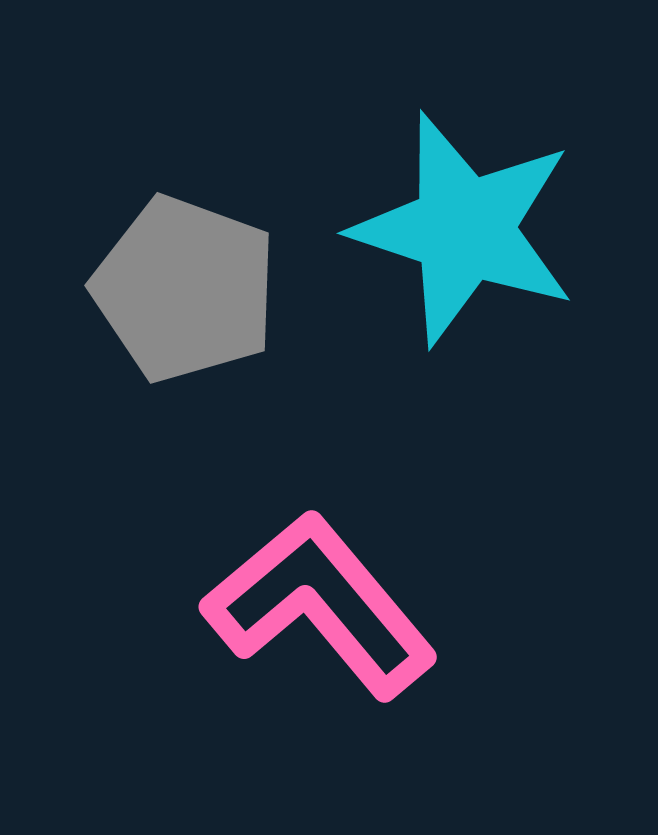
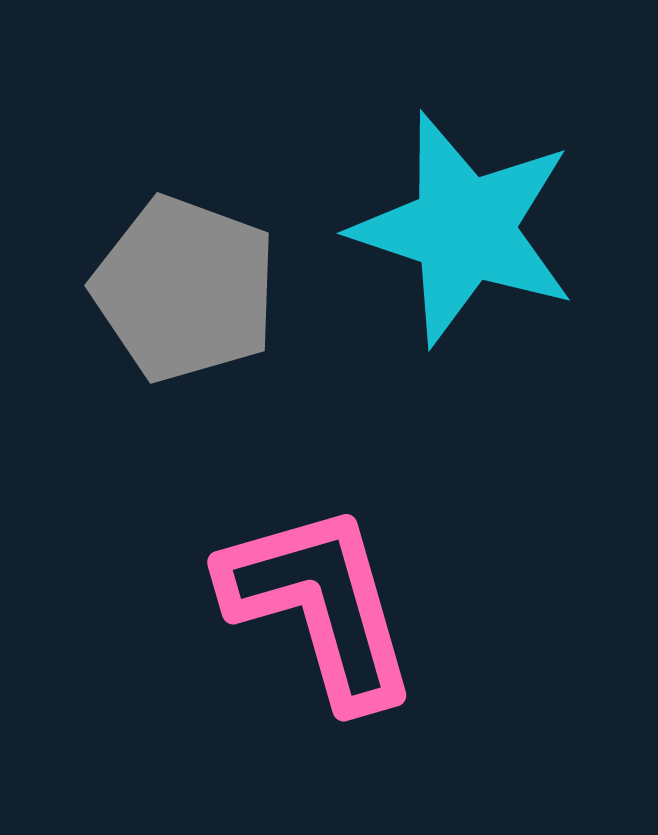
pink L-shape: rotated 24 degrees clockwise
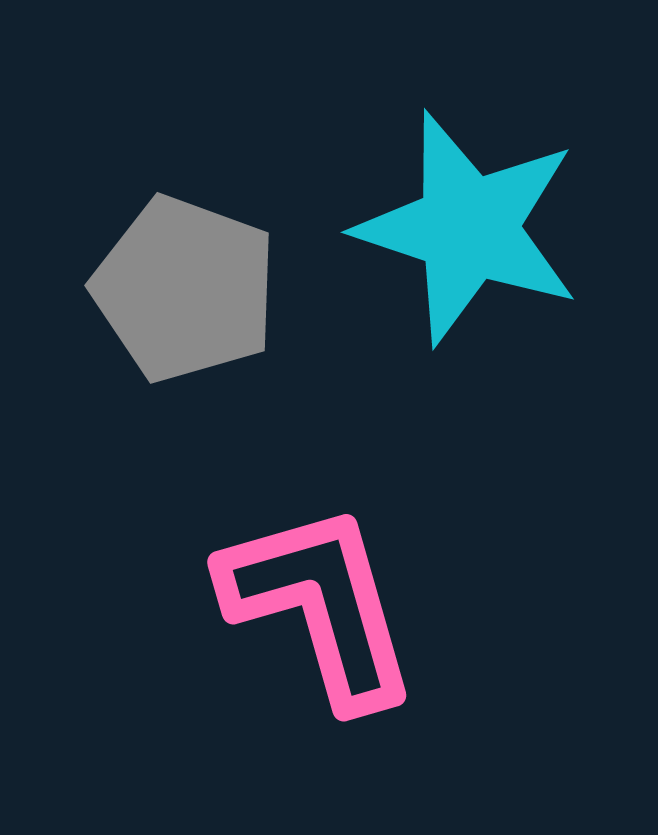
cyan star: moved 4 px right, 1 px up
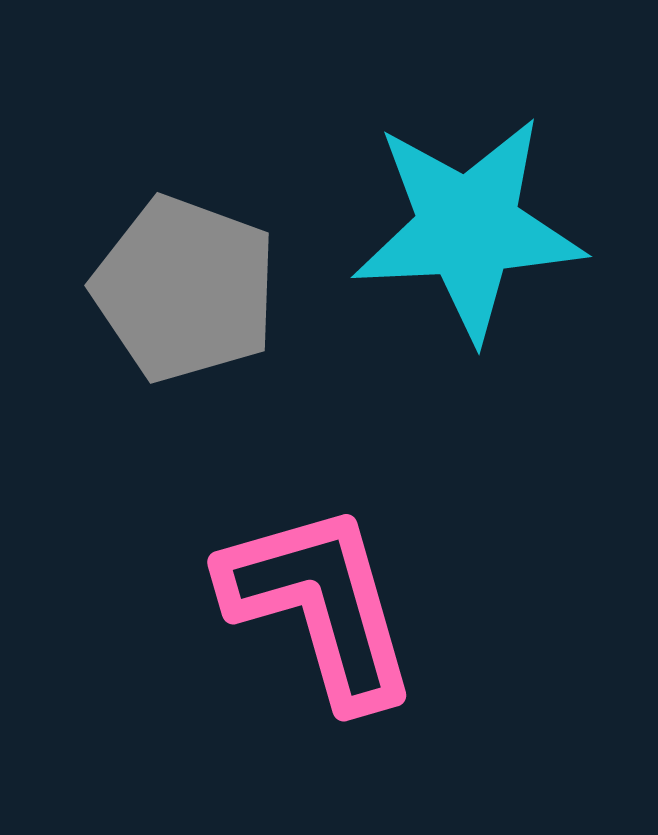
cyan star: rotated 21 degrees counterclockwise
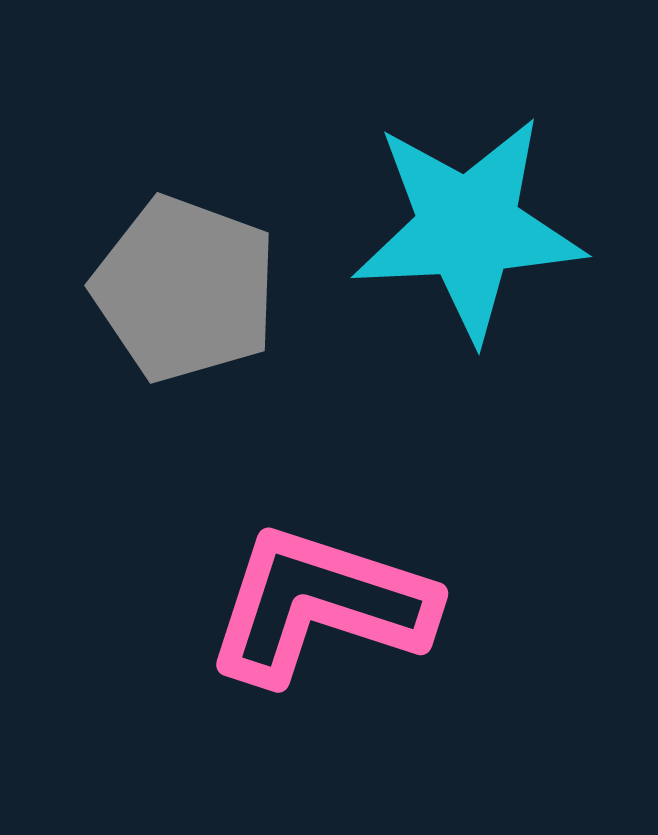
pink L-shape: rotated 56 degrees counterclockwise
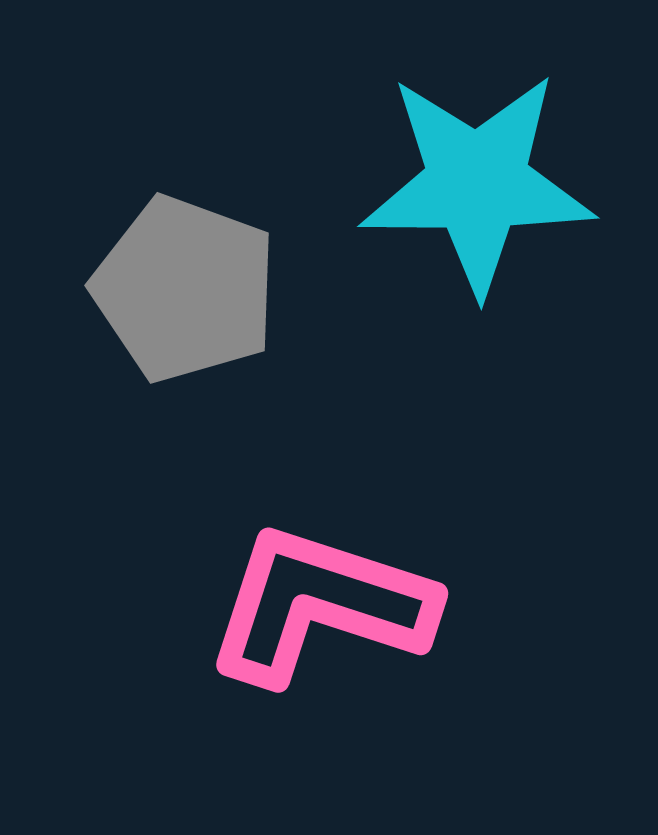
cyan star: moved 9 px right, 45 px up; rotated 3 degrees clockwise
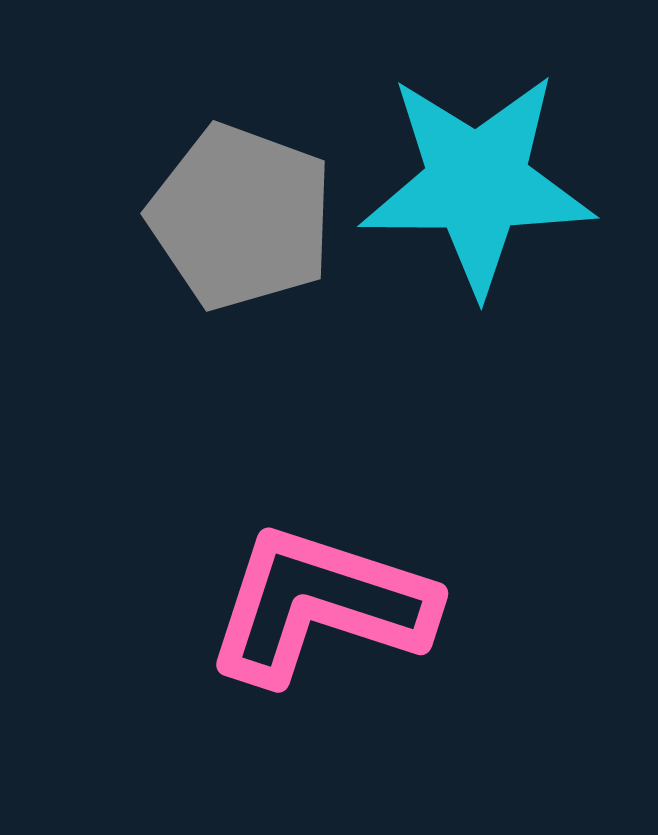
gray pentagon: moved 56 px right, 72 px up
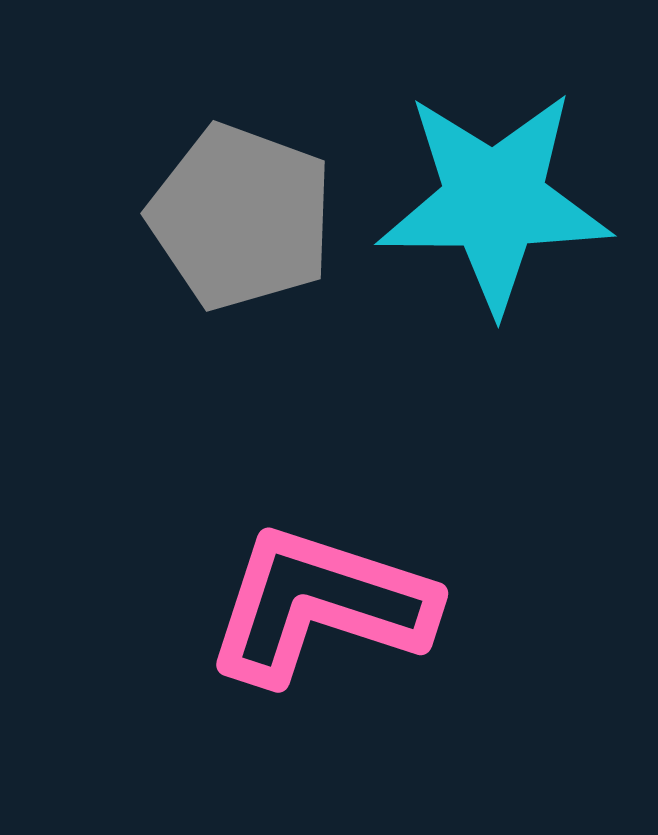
cyan star: moved 17 px right, 18 px down
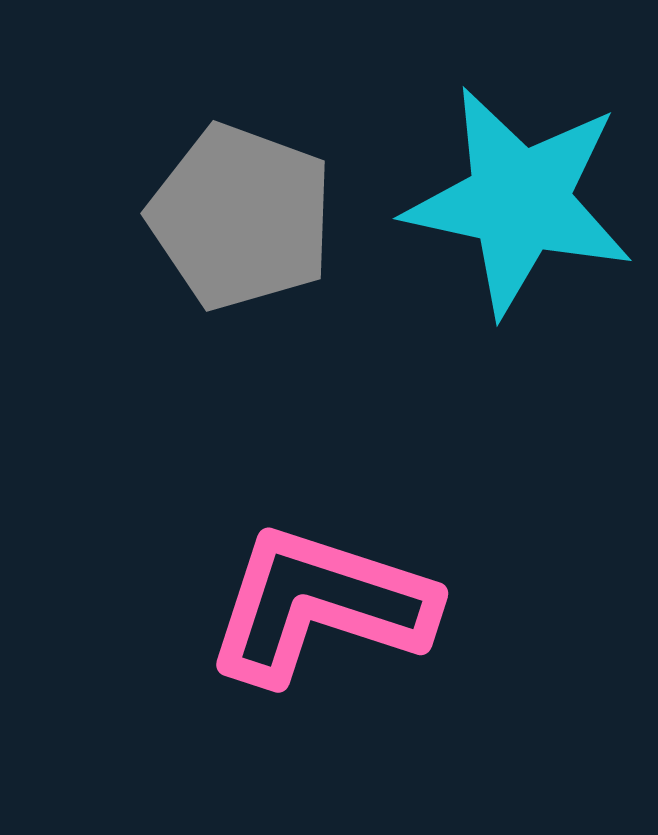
cyan star: moved 25 px right; rotated 12 degrees clockwise
